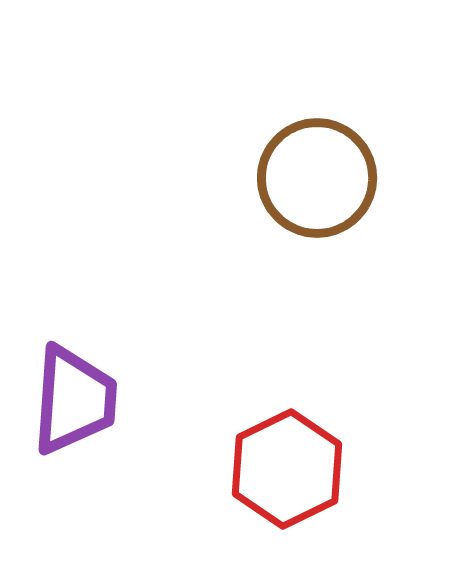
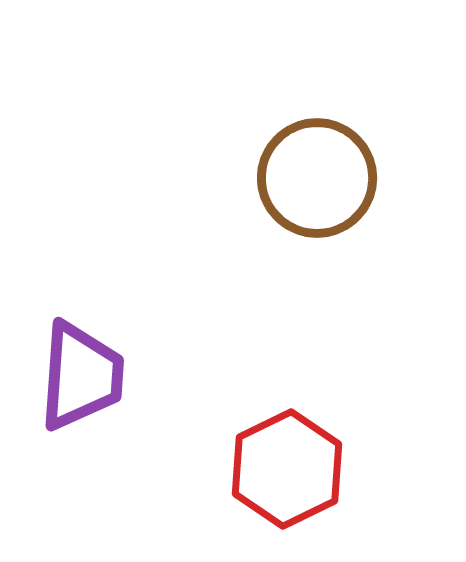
purple trapezoid: moved 7 px right, 24 px up
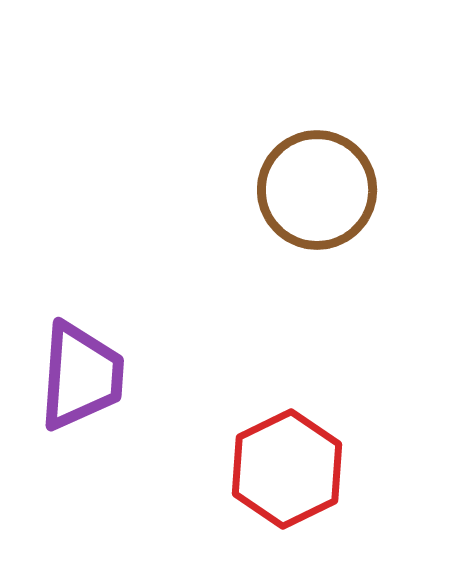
brown circle: moved 12 px down
